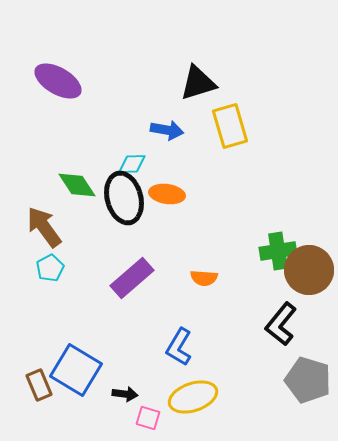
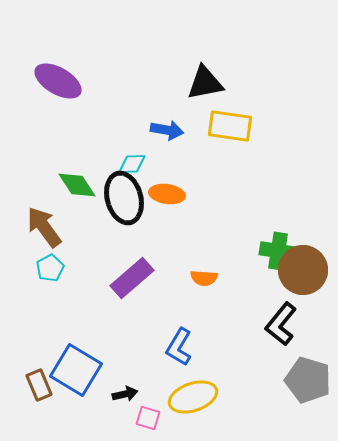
black triangle: moved 7 px right; rotated 6 degrees clockwise
yellow rectangle: rotated 66 degrees counterclockwise
green cross: rotated 18 degrees clockwise
brown circle: moved 6 px left
black arrow: rotated 20 degrees counterclockwise
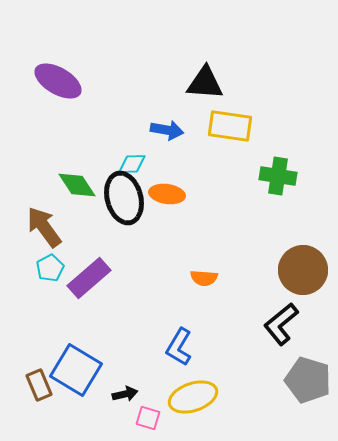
black triangle: rotated 15 degrees clockwise
green cross: moved 75 px up
purple rectangle: moved 43 px left
black L-shape: rotated 12 degrees clockwise
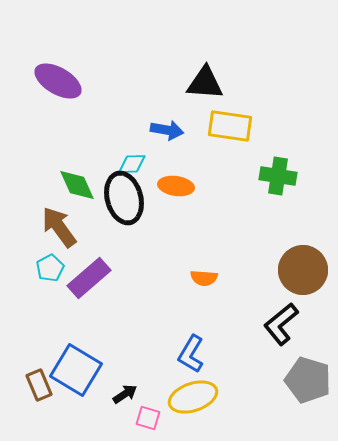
green diamond: rotated 9 degrees clockwise
orange ellipse: moved 9 px right, 8 px up
brown arrow: moved 15 px right
blue L-shape: moved 12 px right, 7 px down
black arrow: rotated 20 degrees counterclockwise
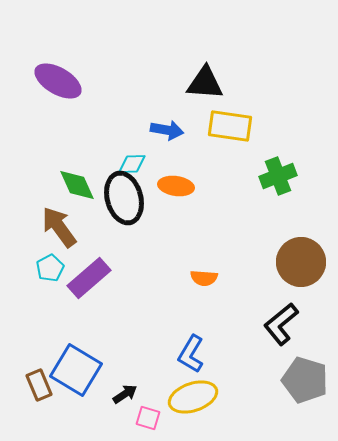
green cross: rotated 30 degrees counterclockwise
brown circle: moved 2 px left, 8 px up
gray pentagon: moved 3 px left
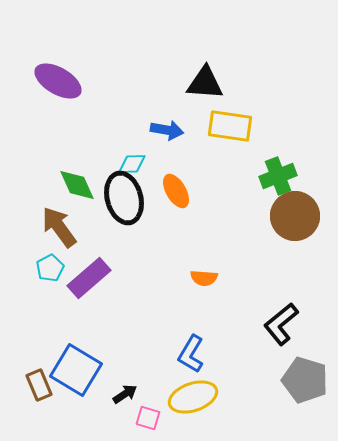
orange ellipse: moved 5 px down; rotated 52 degrees clockwise
brown circle: moved 6 px left, 46 px up
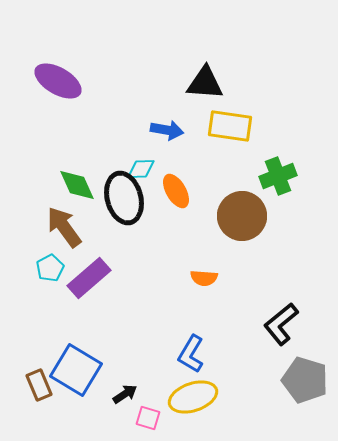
cyan diamond: moved 9 px right, 5 px down
brown circle: moved 53 px left
brown arrow: moved 5 px right
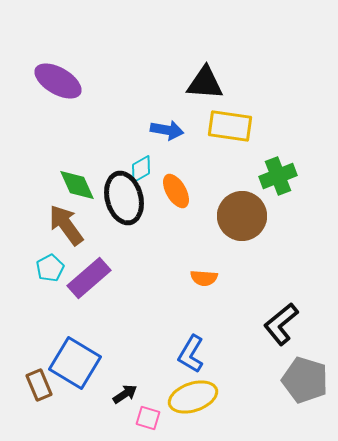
cyan diamond: rotated 28 degrees counterclockwise
brown arrow: moved 2 px right, 2 px up
blue square: moved 1 px left, 7 px up
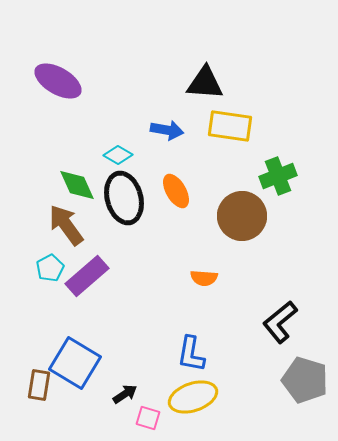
cyan diamond: moved 23 px left, 14 px up; rotated 60 degrees clockwise
purple rectangle: moved 2 px left, 2 px up
black L-shape: moved 1 px left, 2 px up
blue L-shape: rotated 21 degrees counterclockwise
brown rectangle: rotated 32 degrees clockwise
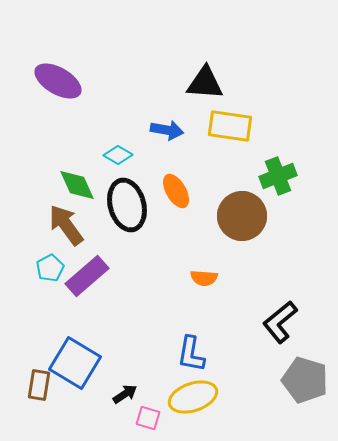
black ellipse: moved 3 px right, 7 px down
